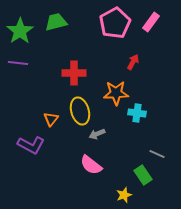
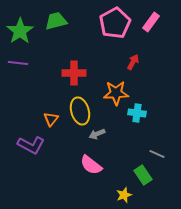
green trapezoid: moved 1 px up
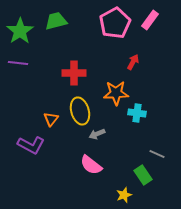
pink rectangle: moved 1 px left, 2 px up
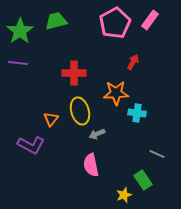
pink semicircle: rotated 40 degrees clockwise
green rectangle: moved 5 px down
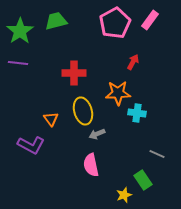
orange star: moved 2 px right
yellow ellipse: moved 3 px right
orange triangle: rotated 14 degrees counterclockwise
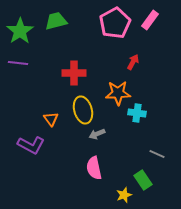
yellow ellipse: moved 1 px up
pink semicircle: moved 3 px right, 3 px down
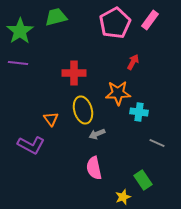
green trapezoid: moved 4 px up
cyan cross: moved 2 px right, 1 px up
gray line: moved 11 px up
yellow star: moved 1 px left, 2 px down
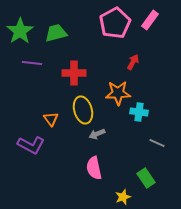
green trapezoid: moved 16 px down
purple line: moved 14 px right
green rectangle: moved 3 px right, 2 px up
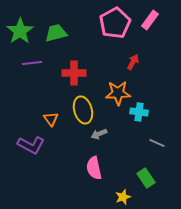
purple line: rotated 12 degrees counterclockwise
gray arrow: moved 2 px right
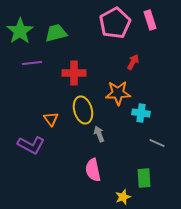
pink rectangle: rotated 54 degrees counterclockwise
cyan cross: moved 2 px right, 1 px down
gray arrow: rotated 91 degrees clockwise
pink semicircle: moved 1 px left, 2 px down
green rectangle: moved 2 px left; rotated 30 degrees clockwise
